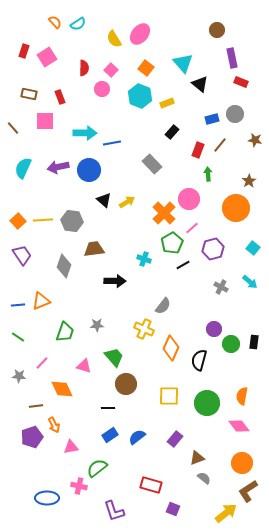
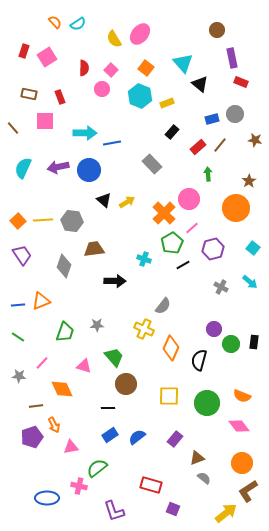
red rectangle at (198, 150): moved 3 px up; rotated 28 degrees clockwise
orange semicircle at (242, 396): rotated 78 degrees counterclockwise
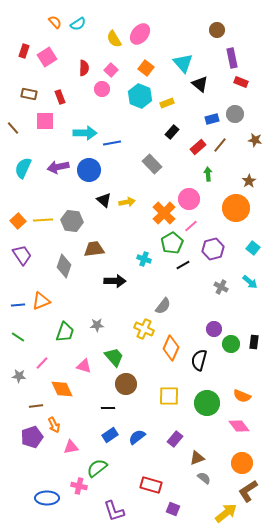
yellow arrow at (127, 202): rotated 21 degrees clockwise
pink line at (192, 228): moved 1 px left, 2 px up
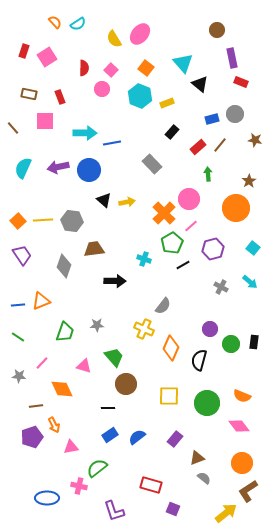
purple circle at (214, 329): moved 4 px left
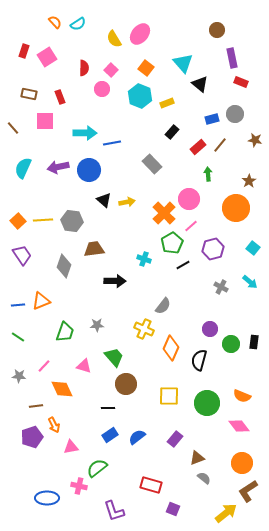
pink line at (42, 363): moved 2 px right, 3 px down
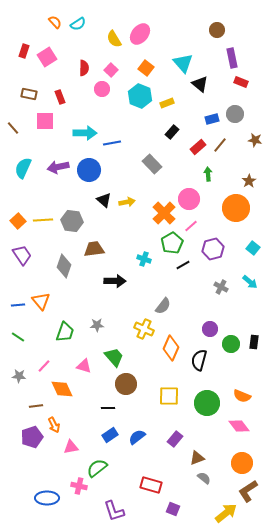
orange triangle at (41, 301): rotated 48 degrees counterclockwise
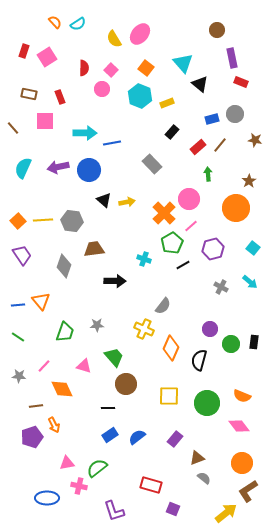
pink triangle at (71, 447): moved 4 px left, 16 px down
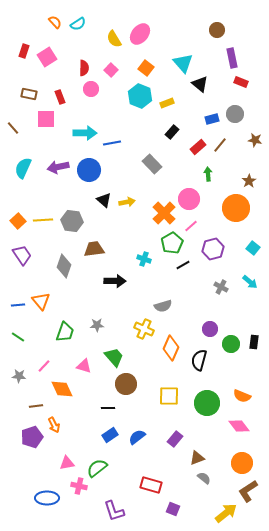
pink circle at (102, 89): moved 11 px left
pink square at (45, 121): moved 1 px right, 2 px up
gray semicircle at (163, 306): rotated 36 degrees clockwise
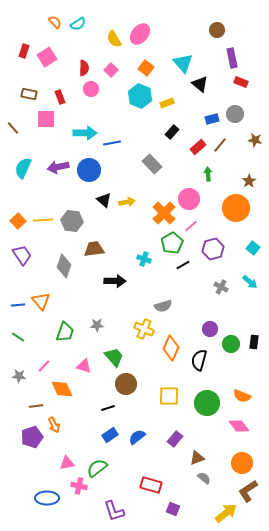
black line at (108, 408): rotated 16 degrees counterclockwise
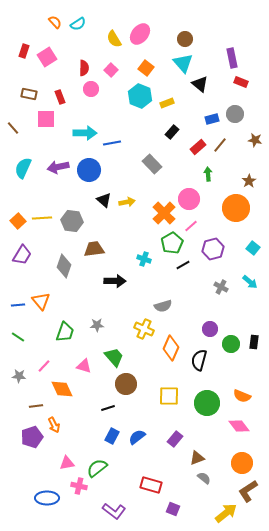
brown circle at (217, 30): moved 32 px left, 9 px down
yellow line at (43, 220): moved 1 px left, 2 px up
purple trapezoid at (22, 255): rotated 65 degrees clockwise
blue rectangle at (110, 435): moved 2 px right, 1 px down; rotated 28 degrees counterclockwise
purple L-shape at (114, 511): rotated 35 degrees counterclockwise
